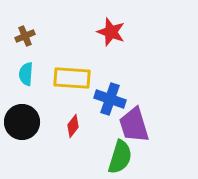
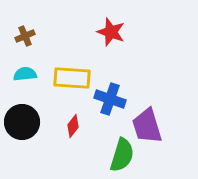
cyan semicircle: moved 1 px left; rotated 80 degrees clockwise
purple trapezoid: moved 13 px right, 1 px down
green semicircle: moved 2 px right, 2 px up
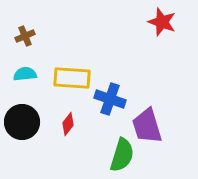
red star: moved 51 px right, 10 px up
red diamond: moved 5 px left, 2 px up
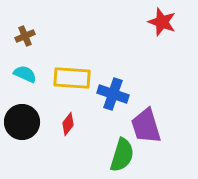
cyan semicircle: rotated 30 degrees clockwise
blue cross: moved 3 px right, 5 px up
purple trapezoid: moved 1 px left
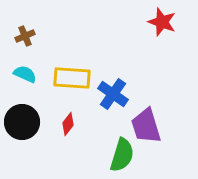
blue cross: rotated 16 degrees clockwise
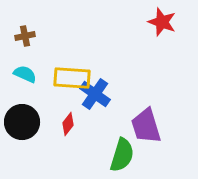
brown cross: rotated 12 degrees clockwise
blue cross: moved 18 px left
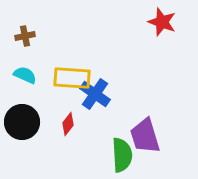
cyan semicircle: moved 1 px down
purple trapezoid: moved 1 px left, 10 px down
green semicircle: rotated 20 degrees counterclockwise
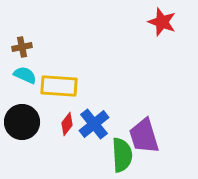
brown cross: moved 3 px left, 11 px down
yellow rectangle: moved 13 px left, 8 px down
blue cross: moved 1 px left, 30 px down; rotated 16 degrees clockwise
red diamond: moved 1 px left
purple trapezoid: moved 1 px left
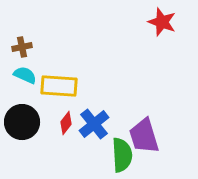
red diamond: moved 1 px left, 1 px up
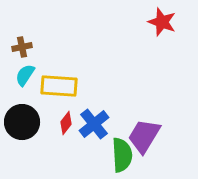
cyan semicircle: rotated 80 degrees counterclockwise
purple trapezoid: rotated 48 degrees clockwise
